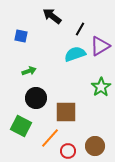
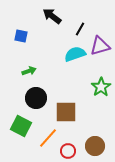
purple triangle: rotated 15 degrees clockwise
orange line: moved 2 px left
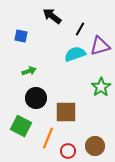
orange line: rotated 20 degrees counterclockwise
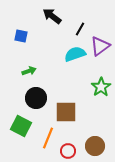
purple triangle: rotated 20 degrees counterclockwise
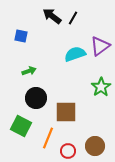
black line: moved 7 px left, 11 px up
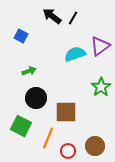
blue square: rotated 16 degrees clockwise
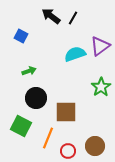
black arrow: moved 1 px left
